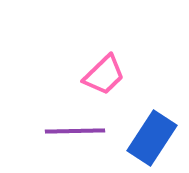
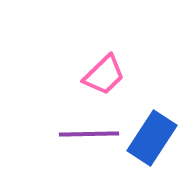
purple line: moved 14 px right, 3 px down
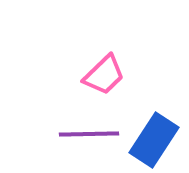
blue rectangle: moved 2 px right, 2 px down
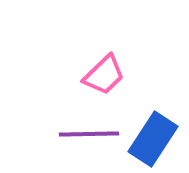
blue rectangle: moved 1 px left, 1 px up
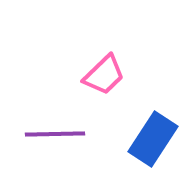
purple line: moved 34 px left
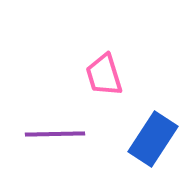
pink trapezoid: rotated 117 degrees clockwise
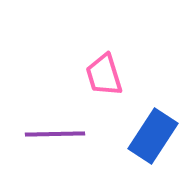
blue rectangle: moved 3 px up
